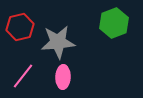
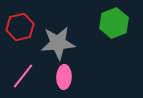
gray star: moved 1 px down
pink ellipse: moved 1 px right
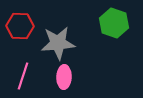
green hexagon: rotated 20 degrees counterclockwise
red hexagon: moved 1 px up; rotated 16 degrees clockwise
pink line: rotated 20 degrees counterclockwise
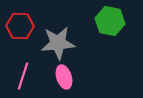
green hexagon: moved 4 px left, 2 px up; rotated 8 degrees counterclockwise
pink ellipse: rotated 20 degrees counterclockwise
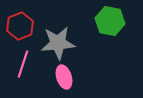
red hexagon: rotated 24 degrees counterclockwise
pink line: moved 12 px up
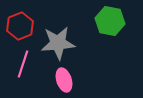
pink ellipse: moved 3 px down
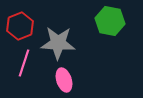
gray star: rotated 8 degrees clockwise
pink line: moved 1 px right, 1 px up
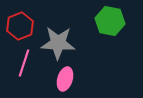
pink ellipse: moved 1 px right, 1 px up; rotated 35 degrees clockwise
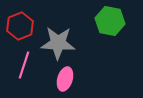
pink line: moved 2 px down
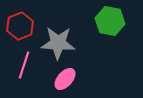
pink ellipse: rotated 25 degrees clockwise
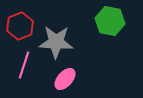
gray star: moved 2 px left, 1 px up
